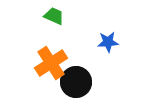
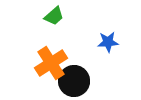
green trapezoid: rotated 115 degrees clockwise
black circle: moved 2 px left, 1 px up
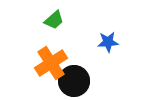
green trapezoid: moved 4 px down
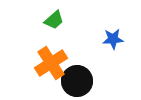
blue star: moved 5 px right, 3 px up
black circle: moved 3 px right
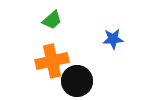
green trapezoid: moved 2 px left
orange cross: moved 1 px right, 2 px up; rotated 20 degrees clockwise
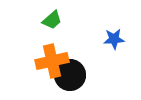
blue star: moved 1 px right
black circle: moved 7 px left, 6 px up
